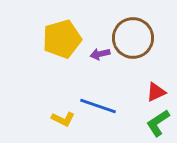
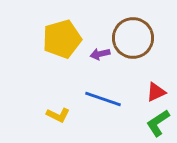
blue line: moved 5 px right, 7 px up
yellow L-shape: moved 5 px left, 4 px up
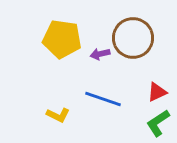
yellow pentagon: rotated 24 degrees clockwise
red triangle: moved 1 px right
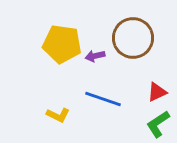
yellow pentagon: moved 5 px down
purple arrow: moved 5 px left, 2 px down
green L-shape: moved 1 px down
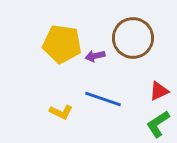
red triangle: moved 2 px right, 1 px up
yellow L-shape: moved 3 px right, 3 px up
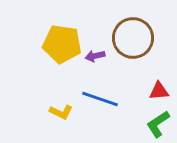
red triangle: rotated 20 degrees clockwise
blue line: moved 3 px left
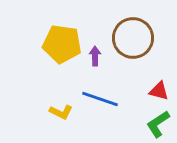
purple arrow: rotated 102 degrees clockwise
red triangle: rotated 20 degrees clockwise
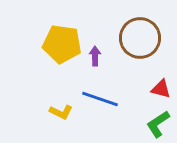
brown circle: moved 7 px right
red triangle: moved 2 px right, 2 px up
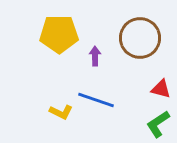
yellow pentagon: moved 3 px left, 10 px up; rotated 9 degrees counterclockwise
blue line: moved 4 px left, 1 px down
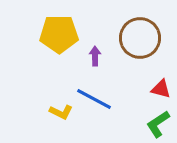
blue line: moved 2 px left, 1 px up; rotated 9 degrees clockwise
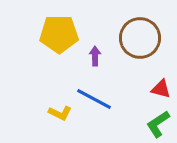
yellow L-shape: moved 1 px left, 1 px down
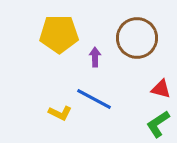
brown circle: moved 3 px left
purple arrow: moved 1 px down
